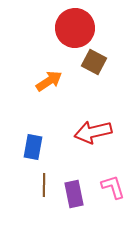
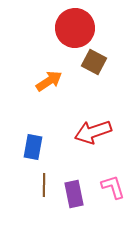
red arrow: rotated 6 degrees counterclockwise
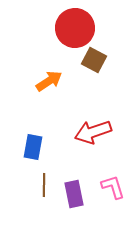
brown square: moved 2 px up
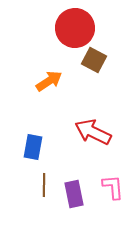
red arrow: rotated 45 degrees clockwise
pink L-shape: rotated 12 degrees clockwise
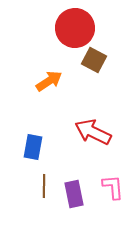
brown line: moved 1 px down
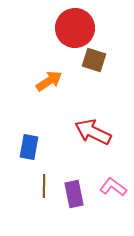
brown square: rotated 10 degrees counterclockwise
blue rectangle: moved 4 px left
pink L-shape: rotated 48 degrees counterclockwise
